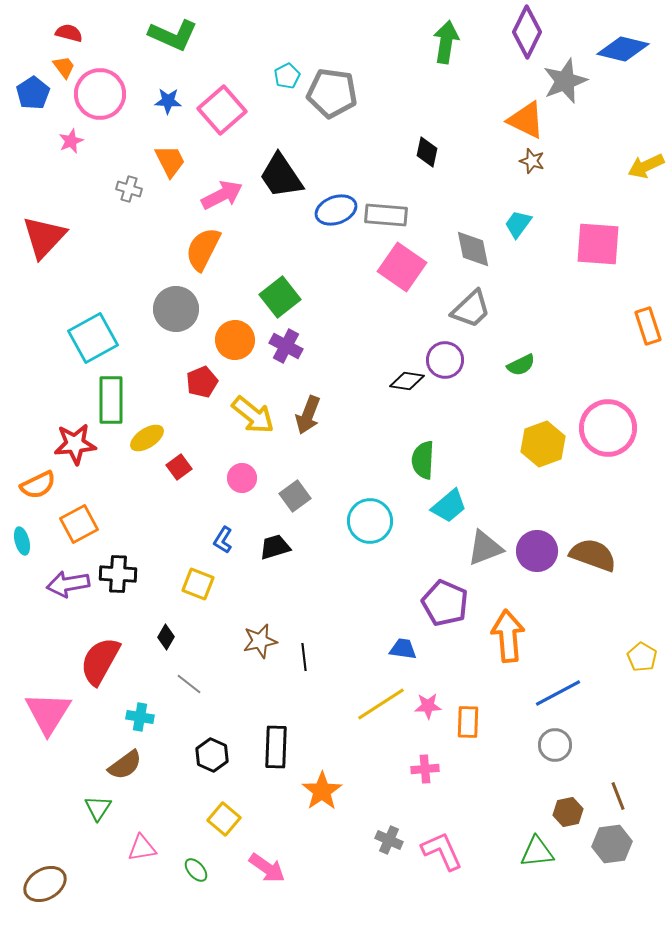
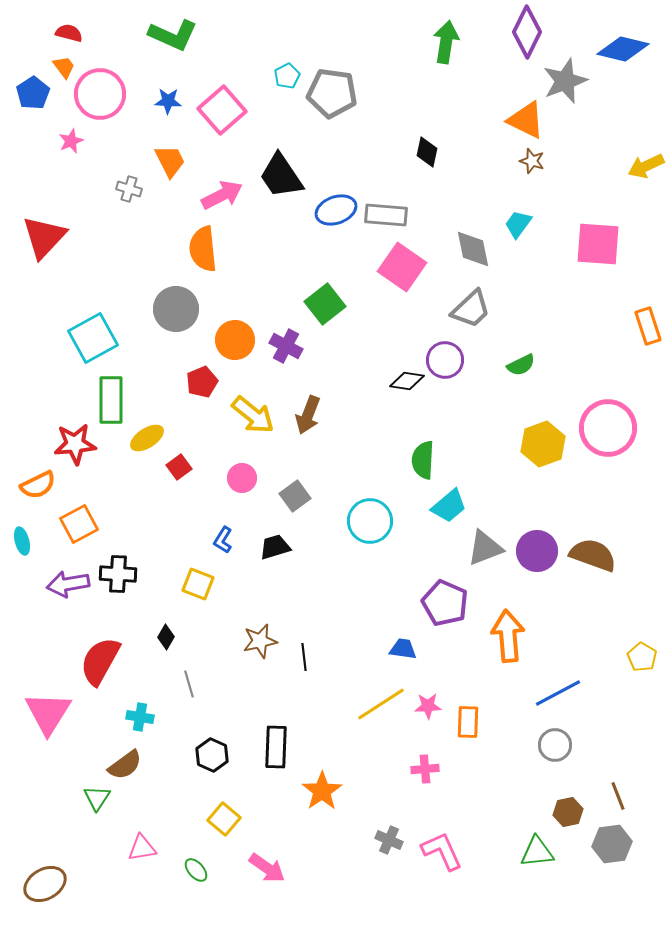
orange semicircle at (203, 249): rotated 33 degrees counterclockwise
green square at (280, 297): moved 45 px right, 7 px down
gray line at (189, 684): rotated 36 degrees clockwise
green triangle at (98, 808): moved 1 px left, 10 px up
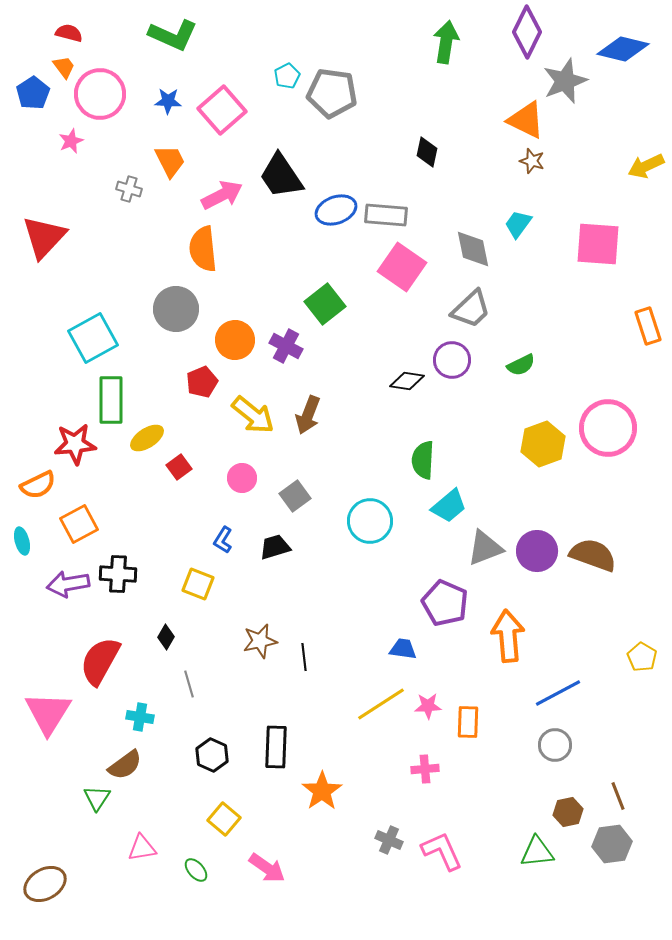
purple circle at (445, 360): moved 7 px right
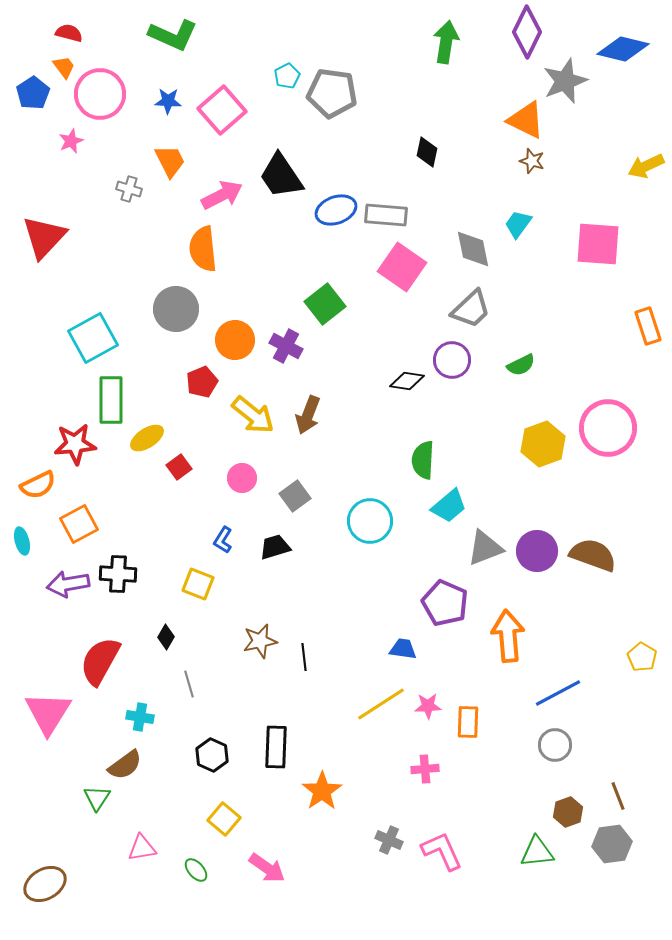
brown hexagon at (568, 812): rotated 8 degrees counterclockwise
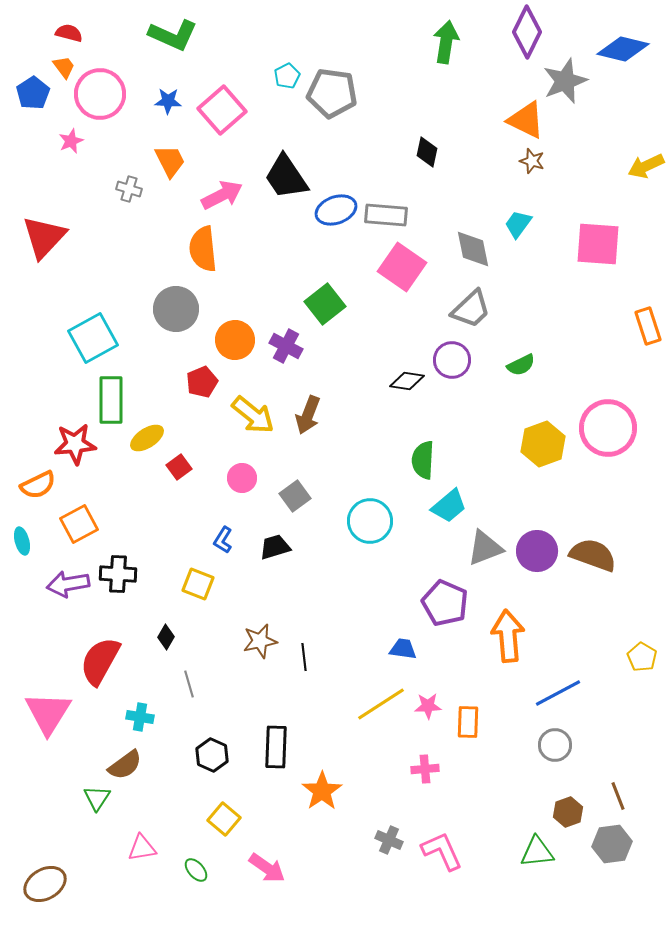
black trapezoid at (281, 176): moved 5 px right, 1 px down
